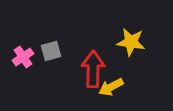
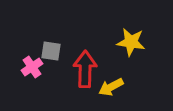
gray square: rotated 25 degrees clockwise
pink cross: moved 9 px right, 10 px down
red arrow: moved 8 px left
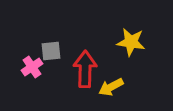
gray square: rotated 15 degrees counterclockwise
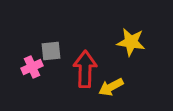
pink cross: rotated 10 degrees clockwise
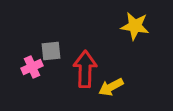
yellow star: moved 4 px right, 16 px up
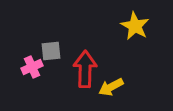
yellow star: rotated 20 degrees clockwise
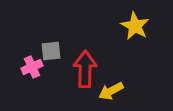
yellow arrow: moved 4 px down
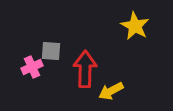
gray square: rotated 10 degrees clockwise
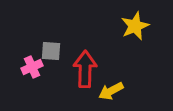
yellow star: rotated 20 degrees clockwise
